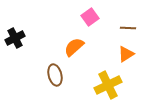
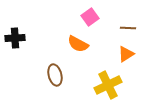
black cross: rotated 24 degrees clockwise
orange semicircle: moved 4 px right, 3 px up; rotated 110 degrees counterclockwise
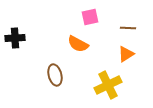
pink square: rotated 24 degrees clockwise
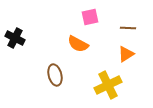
black cross: rotated 30 degrees clockwise
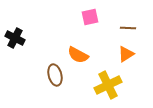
orange semicircle: moved 11 px down
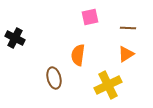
orange semicircle: rotated 70 degrees clockwise
brown ellipse: moved 1 px left, 3 px down
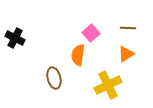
pink square: moved 1 px right, 16 px down; rotated 30 degrees counterclockwise
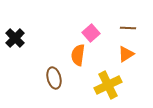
black cross: rotated 18 degrees clockwise
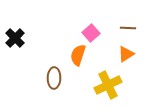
orange semicircle: rotated 10 degrees clockwise
brown ellipse: rotated 15 degrees clockwise
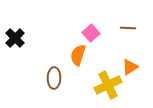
orange triangle: moved 4 px right, 13 px down
